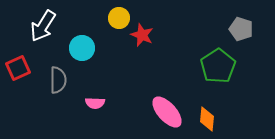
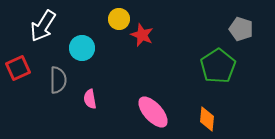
yellow circle: moved 1 px down
pink semicircle: moved 5 px left, 4 px up; rotated 78 degrees clockwise
pink ellipse: moved 14 px left
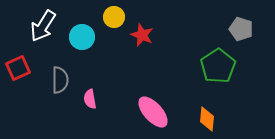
yellow circle: moved 5 px left, 2 px up
cyan circle: moved 11 px up
gray semicircle: moved 2 px right
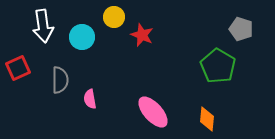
white arrow: rotated 40 degrees counterclockwise
green pentagon: rotated 8 degrees counterclockwise
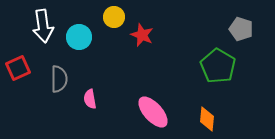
cyan circle: moved 3 px left
gray semicircle: moved 1 px left, 1 px up
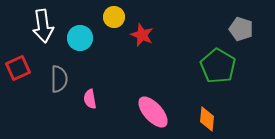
cyan circle: moved 1 px right, 1 px down
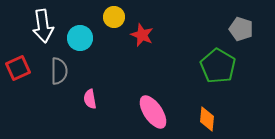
gray semicircle: moved 8 px up
pink ellipse: rotated 8 degrees clockwise
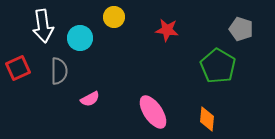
red star: moved 25 px right, 5 px up; rotated 15 degrees counterclockwise
pink semicircle: rotated 108 degrees counterclockwise
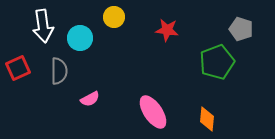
green pentagon: moved 1 px left, 4 px up; rotated 20 degrees clockwise
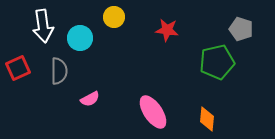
green pentagon: rotated 8 degrees clockwise
